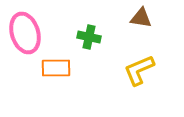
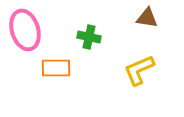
brown triangle: moved 6 px right
pink ellipse: moved 3 px up
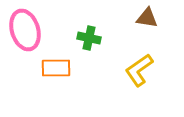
green cross: moved 1 px down
yellow L-shape: rotated 12 degrees counterclockwise
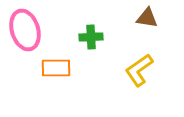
green cross: moved 2 px right, 1 px up; rotated 15 degrees counterclockwise
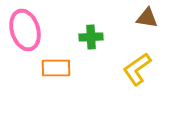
yellow L-shape: moved 2 px left, 1 px up
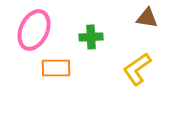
pink ellipse: moved 9 px right; rotated 42 degrees clockwise
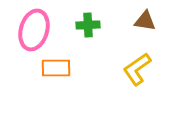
brown triangle: moved 2 px left, 3 px down
pink ellipse: rotated 9 degrees counterclockwise
green cross: moved 3 px left, 12 px up
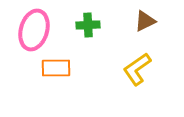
brown triangle: rotated 35 degrees counterclockwise
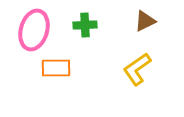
green cross: moved 3 px left
